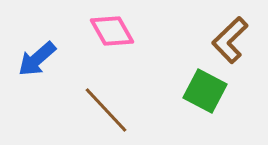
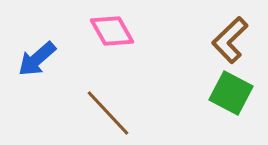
green square: moved 26 px right, 2 px down
brown line: moved 2 px right, 3 px down
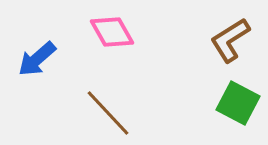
pink diamond: moved 1 px down
brown L-shape: rotated 12 degrees clockwise
green square: moved 7 px right, 10 px down
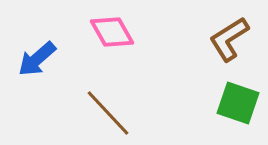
brown L-shape: moved 1 px left, 1 px up
green square: rotated 9 degrees counterclockwise
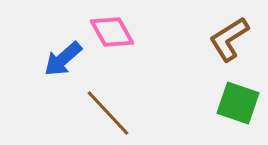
blue arrow: moved 26 px right
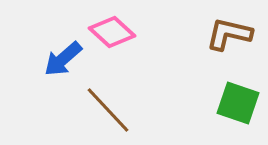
pink diamond: rotated 18 degrees counterclockwise
brown L-shape: moved 5 px up; rotated 45 degrees clockwise
brown line: moved 3 px up
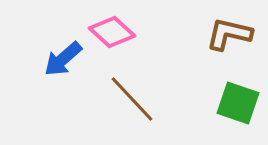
brown line: moved 24 px right, 11 px up
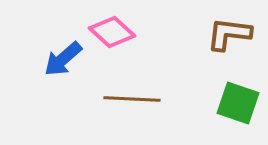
brown L-shape: rotated 6 degrees counterclockwise
brown line: rotated 44 degrees counterclockwise
